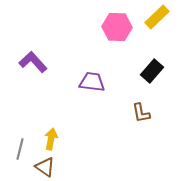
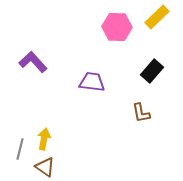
yellow arrow: moved 7 px left
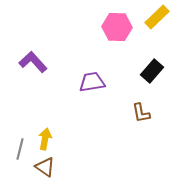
purple trapezoid: rotated 16 degrees counterclockwise
yellow arrow: moved 1 px right
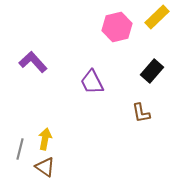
pink hexagon: rotated 16 degrees counterclockwise
purple trapezoid: rotated 108 degrees counterclockwise
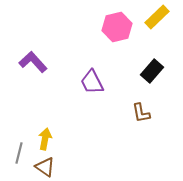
gray line: moved 1 px left, 4 px down
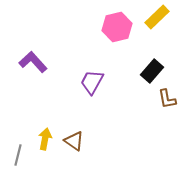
purple trapezoid: rotated 56 degrees clockwise
brown L-shape: moved 26 px right, 14 px up
gray line: moved 1 px left, 2 px down
brown triangle: moved 29 px right, 26 px up
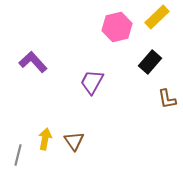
black rectangle: moved 2 px left, 9 px up
brown triangle: rotated 20 degrees clockwise
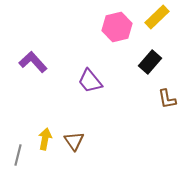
purple trapezoid: moved 2 px left, 1 px up; rotated 68 degrees counterclockwise
